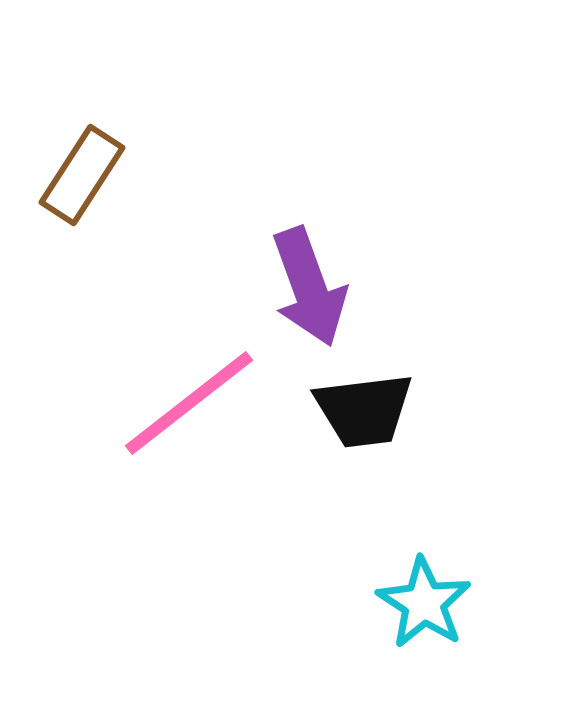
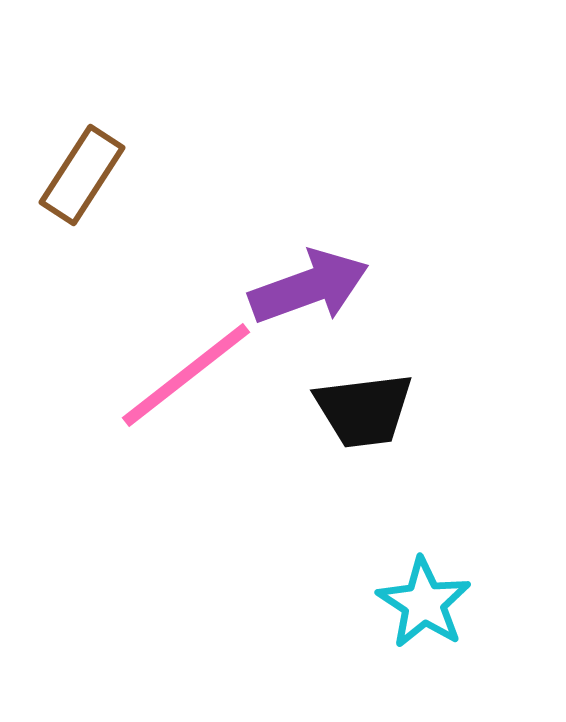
purple arrow: rotated 90 degrees counterclockwise
pink line: moved 3 px left, 28 px up
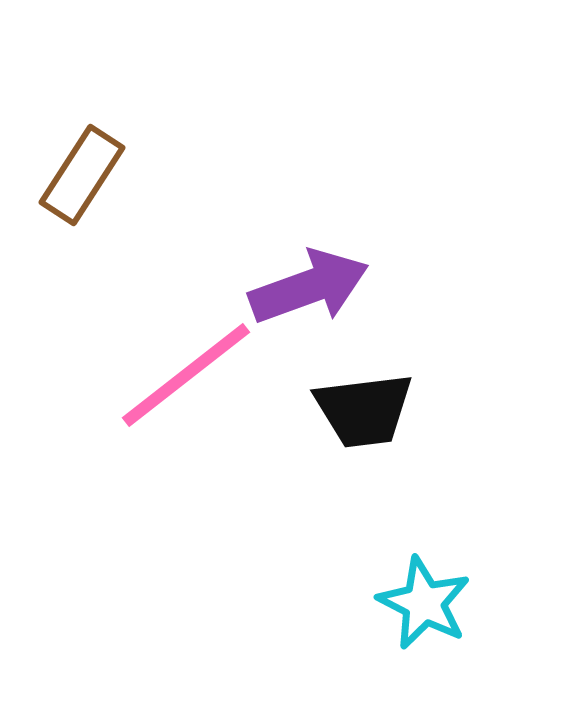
cyan star: rotated 6 degrees counterclockwise
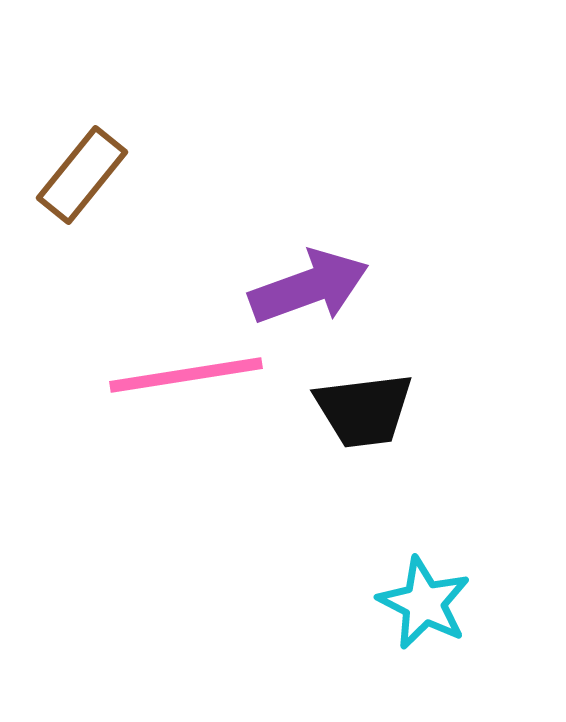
brown rectangle: rotated 6 degrees clockwise
pink line: rotated 29 degrees clockwise
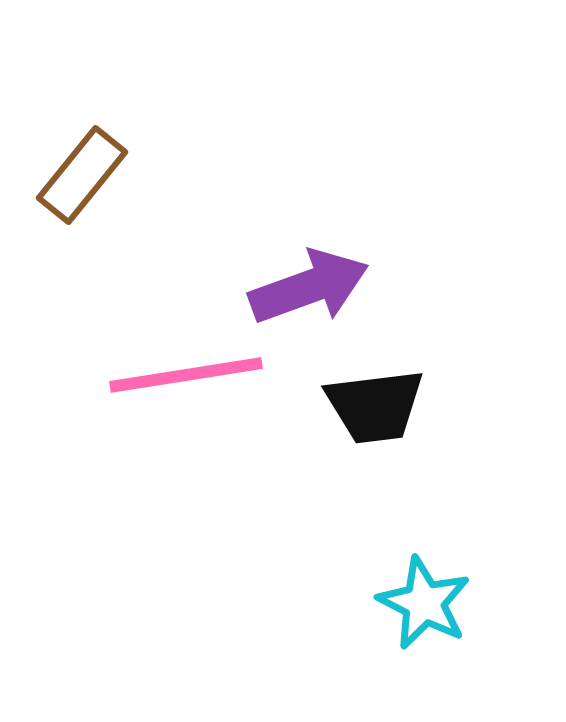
black trapezoid: moved 11 px right, 4 px up
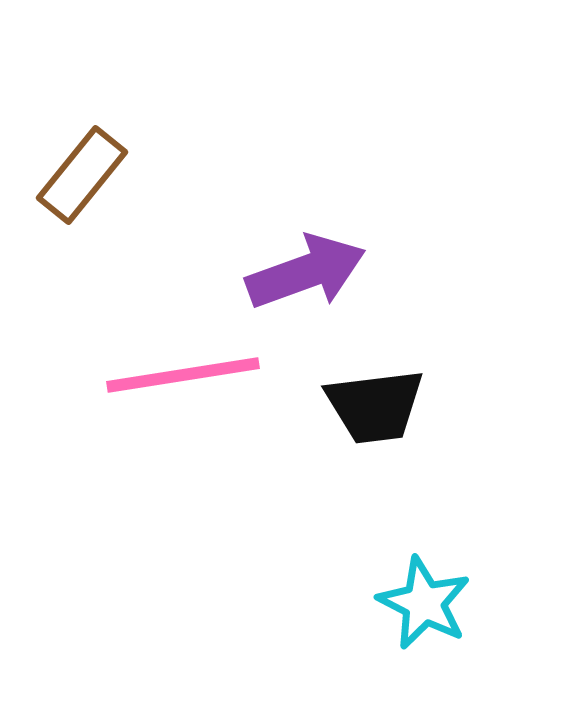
purple arrow: moved 3 px left, 15 px up
pink line: moved 3 px left
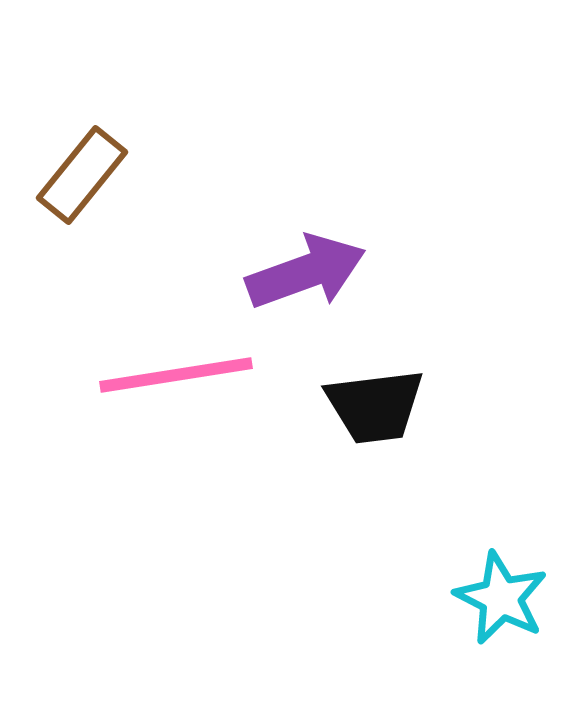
pink line: moved 7 px left
cyan star: moved 77 px right, 5 px up
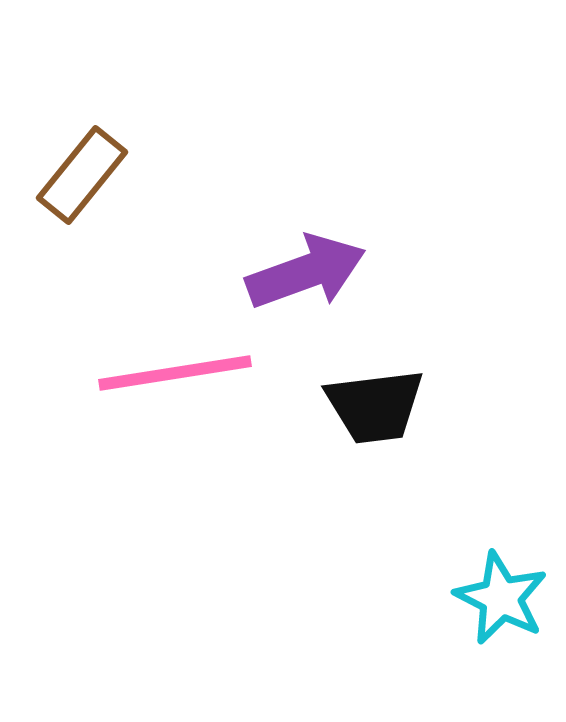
pink line: moved 1 px left, 2 px up
